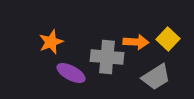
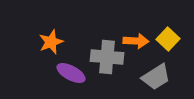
orange arrow: moved 1 px up
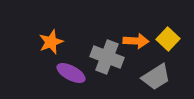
gray cross: rotated 16 degrees clockwise
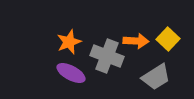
orange star: moved 18 px right
gray cross: moved 1 px up
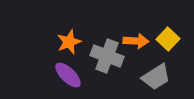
purple ellipse: moved 3 px left, 2 px down; rotated 16 degrees clockwise
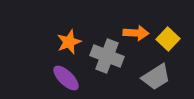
orange arrow: moved 8 px up
purple ellipse: moved 2 px left, 3 px down
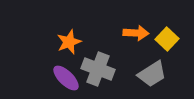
yellow square: moved 1 px left
gray cross: moved 9 px left, 13 px down
gray trapezoid: moved 4 px left, 3 px up
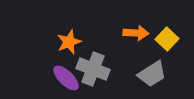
gray cross: moved 5 px left
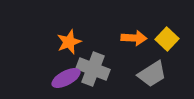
orange arrow: moved 2 px left, 5 px down
purple ellipse: rotated 72 degrees counterclockwise
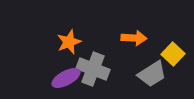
yellow square: moved 6 px right, 15 px down
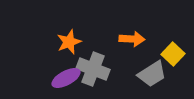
orange arrow: moved 2 px left, 1 px down
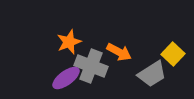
orange arrow: moved 13 px left, 13 px down; rotated 25 degrees clockwise
gray cross: moved 2 px left, 3 px up
purple ellipse: rotated 8 degrees counterclockwise
